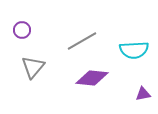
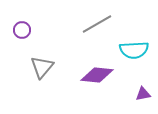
gray line: moved 15 px right, 17 px up
gray triangle: moved 9 px right
purple diamond: moved 5 px right, 3 px up
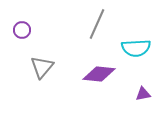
gray line: rotated 36 degrees counterclockwise
cyan semicircle: moved 2 px right, 2 px up
purple diamond: moved 2 px right, 1 px up
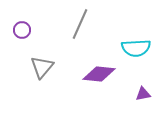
gray line: moved 17 px left
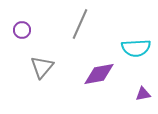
purple diamond: rotated 16 degrees counterclockwise
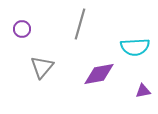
gray line: rotated 8 degrees counterclockwise
purple circle: moved 1 px up
cyan semicircle: moved 1 px left, 1 px up
purple triangle: moved 3 px up
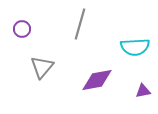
purple diamond: moved 2 px left, 6 px down
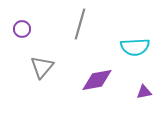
purple triangle: moved 1 px right, 1 px down
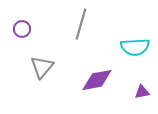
gray line: moved 1 px right
purple triangle: moved 2 px left
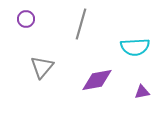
purple circle: moved 4 px right, 10 px up
